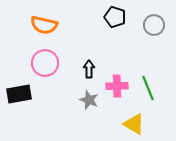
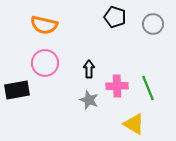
gray circle: moved 1 px left, 1 px up
black rectangle: moved 2 px left, 4 px up
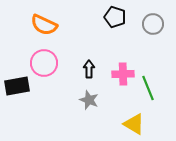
orange semicircle: rotated 12 degrees clockwise
pink circle: moved 1 px left
pink cross: moved 6 px right, 12 px up
black rectangle: moved 4 px up
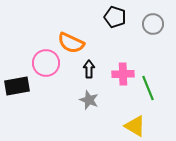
orange semicircle: moved 27 px right, 18 px down
pink circle: moved 2 px right
yellow triangle: moved 1 px right, 2 px down
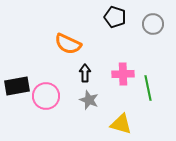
orange semicircle: moved 3 px left, 1 px down
pink circle: moved 33 px down
black arrow: moved 4 px left, 4 px down
green line: rotated 10 degrees clockwise
yellow triangle: moved 14 px left, 2 px up; rotated 15 degrees counterclockwise
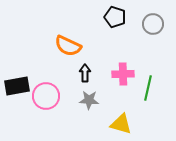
orange semicircle: moved 2 px down
green line: rotated 25 degrees clockwise
gray star: rotated 18 degrees counterclockwise
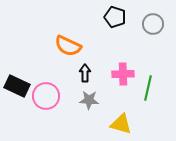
black rectangle: rotated 35 degrees clockwise
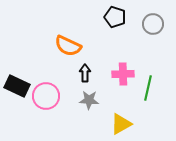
yellow triangle: rotated 45 degrees counterclockwise
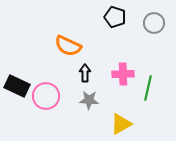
gray circle: moved 1 px right, 1 px up
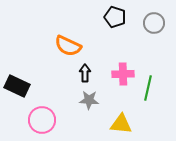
pink circle: moved 4 px left, 24 px down
yellow triangle: rotated 35 degrees clockwise
